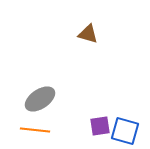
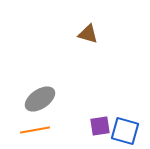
orange line: rotated 16 degrees counterclockwise
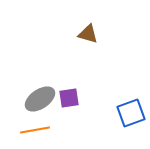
purple square: moved 31 px left, 28 px up
blue square: moved 6 px right, 18 px up; rotated 36 degrees counterclockwise
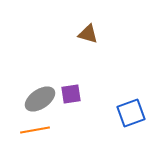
purple square: moved 2 px right, 4 px up
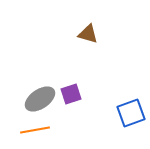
purple square: rotated 10 degrees counterclockwise
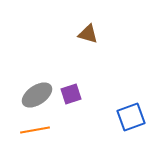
gray ellipse: moved 3 px left, 4 px up
blue square: moved 4 px down
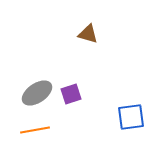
gray ellipse: moved 2 px up
blue square: rotated 12 degrees clockwise
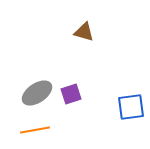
brown triangle: moved 4 px left, 2 px up
blue square: moved 10 px up
